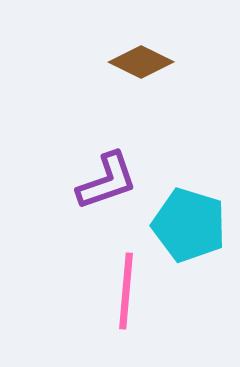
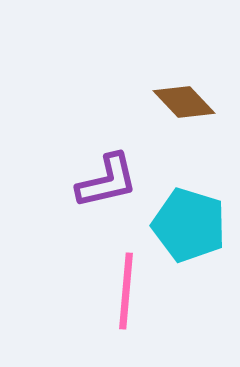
brown diamond: moved 43 px right, 40 px down; rotated 20 degrees clockwise
purple L-shape: rotated 6 degrees clockwise
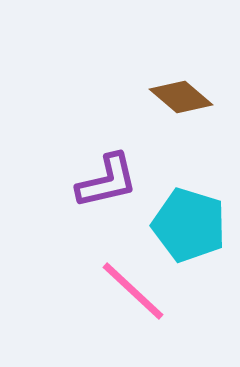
brown diamond: moved 3 px left, 5 px up; rotated 6 degrees counterclockwise
pink line: moved 7 px right; rotated 52 degrees counterclockwise
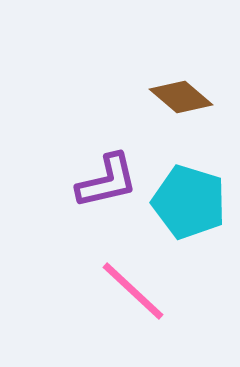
cyan pentagon: moved 23 px up
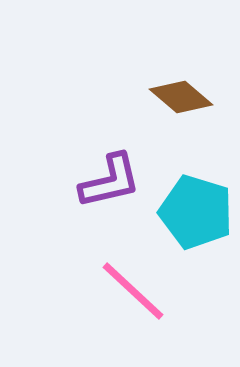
purple L-shape: moved 3 px right
cyan pentagon: moved 7 px right, 10 px down
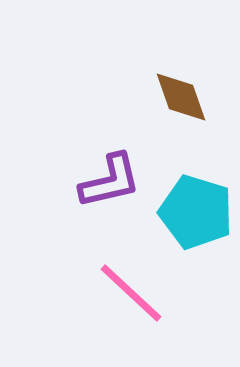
brown diamond: rotated 30 degrees clockwise
pink line: moved 2 px left, 2 px down
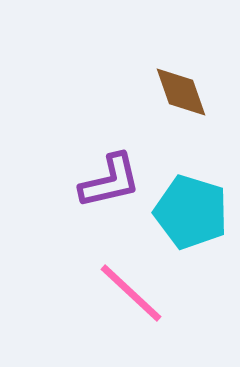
brown diamond: moved 5 px up
cyan pentagon: moved 5 px left
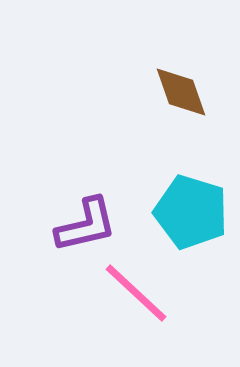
purple L-shape: moved 24 px left, 44 px down
pink line: moved 5 px right
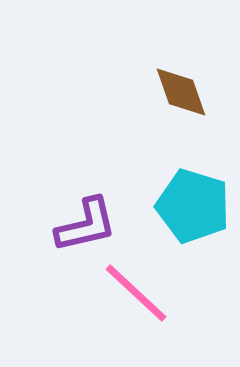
cyan pentagon: moved 2 px right, 6 px up
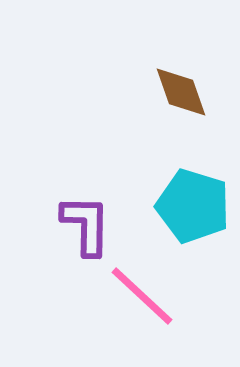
purple L-shape: rotated 76 degrees counterclockwise
pink line: moved 6 px right, 3 px down
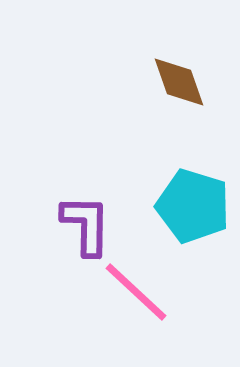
brown diamond: moved 2 px left, 10 px up
pink line: moved 6 px left, 4 px up
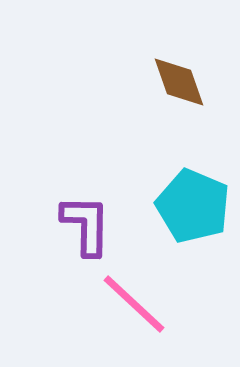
cyan pentagon: rotated 6 degrees clockwise
pink line: moved 2 px left, 12 px down
